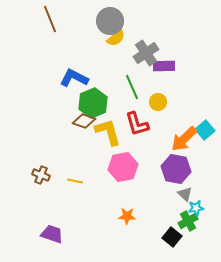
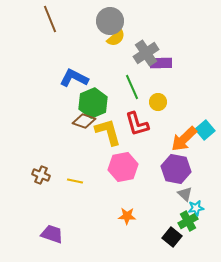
purple rectangle: moved 3 px left, 3 px up
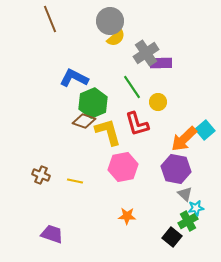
green line: rotated 10 degrees counterclockwise
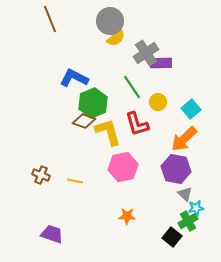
cyan square: moved 14 px left, 21 px up
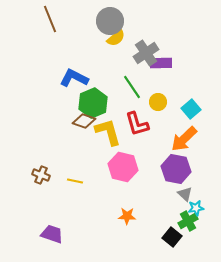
pink hexagon: rotated 24 degrees clockwise
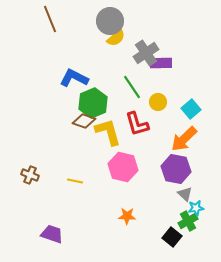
brown cross: moved 11 px left
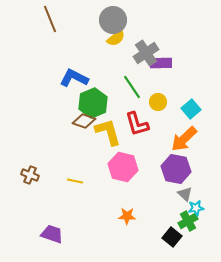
gray circle: moved 3 px right, 1 px up
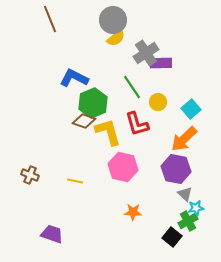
orange star: moved 6 px right, 4 px up
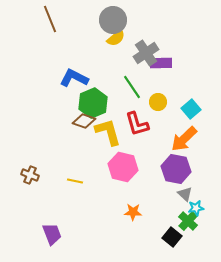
green cross: rotated 18 degrees counterclockwise
purple trapezoid: rotated 50 degrees clockwise
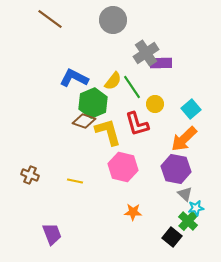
brown line: rotated 32 degrees counterclockwise
yellow semicircle: moved 3 px left, 43 px down; rotated 12 degrees counterclockwise
yellow circle: moved 3 px left, 2 px down
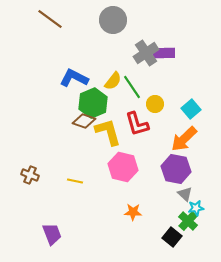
purple rectangle: moved 3 px right, 10 px up
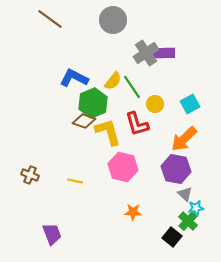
cyan square: moved 1 px left, 5 px up; rotated 12 degrees clockwise
